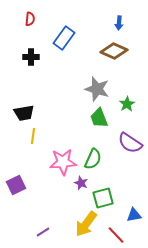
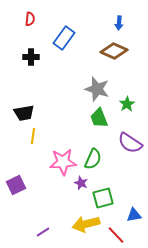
yellow arrow: rotated 40 degrees clockwise
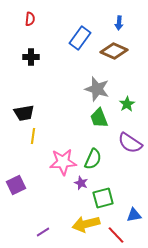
blue rectangle: moved 16 px right
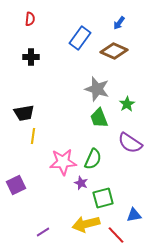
blue arrow: rotated 32 degrees clockwise
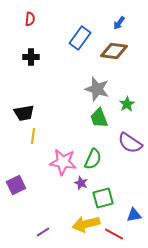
brown diamond: rotated 16 degrees counterclockwise
pink star: rotated 12 degrees clockwise
red line: moved 2 px left, 1 px up; rotated 18 degrees counterclockwise
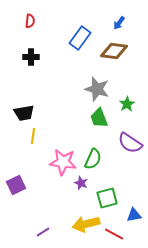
red semicircle: moved 2 px down
green square: moved 4 px right
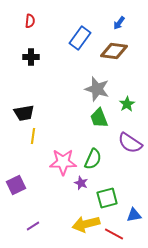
pink star: rotated 8 degrees counterclockwise
purple line: moved 10 px left, 6 px up
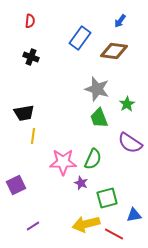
blue arrow: moved 1 px right, 2 px up
black cross: rotated 21 degrees clockwise
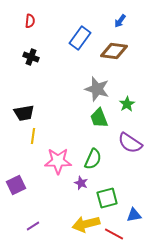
pink star: moved 5 px left, 1 px up
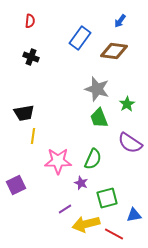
purple line: moved 32 px right, 17 px up
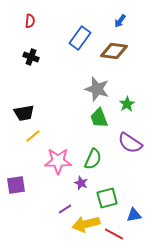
yellow line: rotated 42 degrees clockwise
purple square: rotated 18 degrees clockwise
